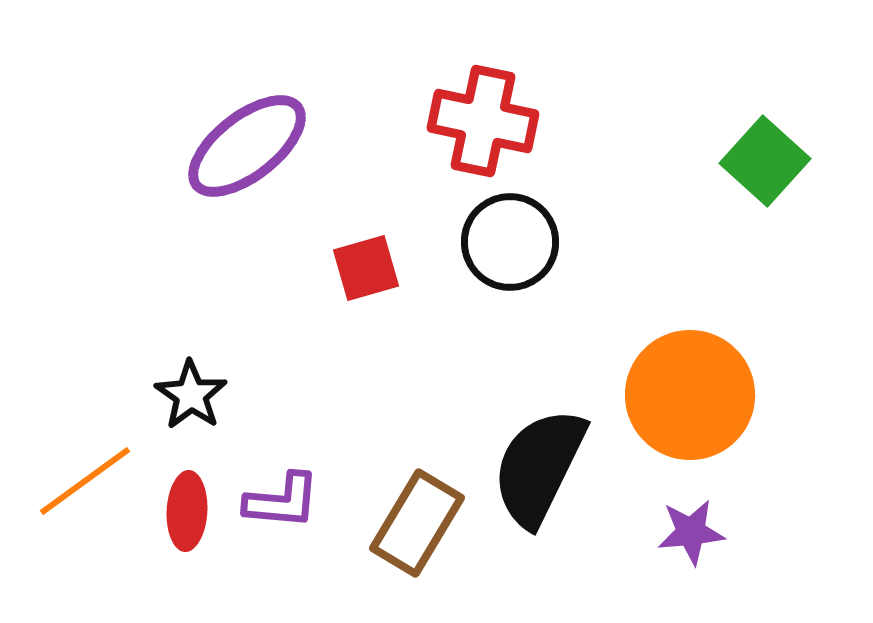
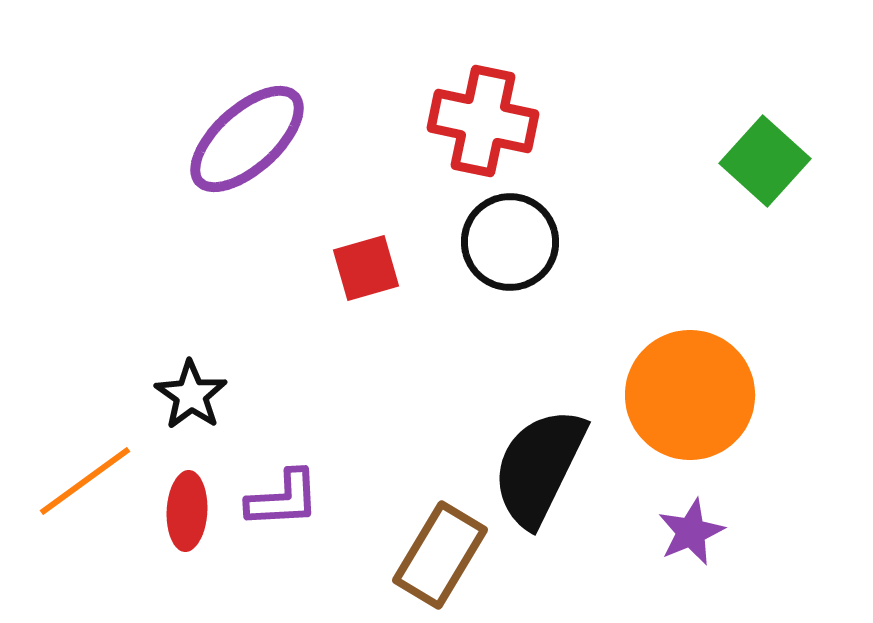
purple ellipse: moved 7 px up; rotated 4 degrees counterclockwise
purple L-shape: moved 1 px right, 2 px up; rotated 8 degrees counterclockwise
brown rectangle: moved 23 px right, 32 px down
purple star: rotated 18 degrees counterclockwise
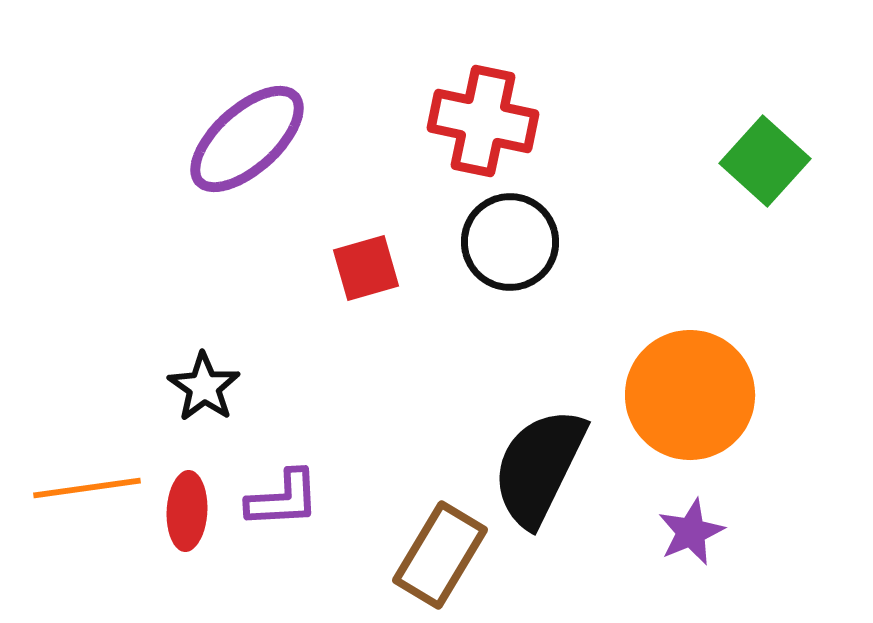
black star: moved 13 px right, 8 px up
orange line: moved 2 px right, 7 px down; rotated 28 degrees clockwise
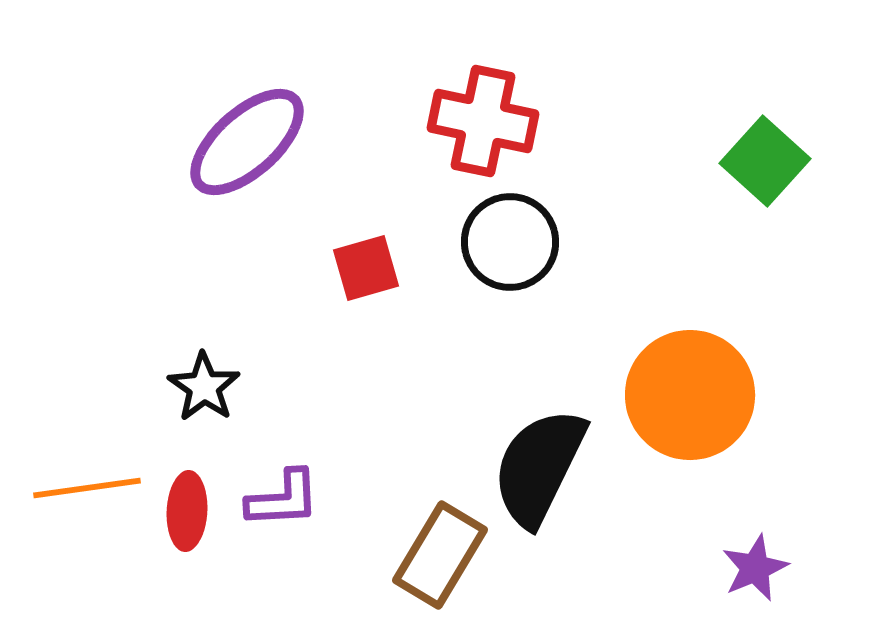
purple ellipse: moved 3 px down
purple star: moved 64 px right, 36 px down
